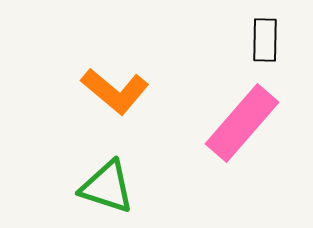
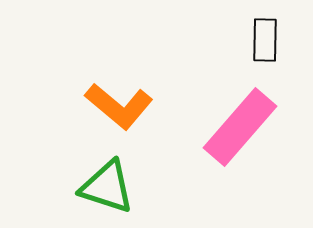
orange L-shape: moved 4 px right, 15 px down
pink rectangle: moved 2 px left, 4 px down
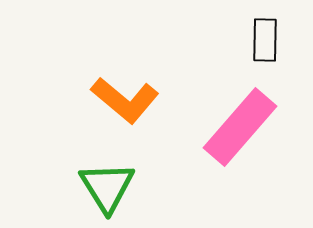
orange L-shape: moved 6 px right, 6 px up
green triangle: rotated 40 degrees clockwise
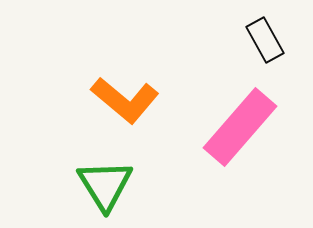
black rectangle: rotated 30 degrees counterclockwise
green triangle: moved 2 px left, 2 px up
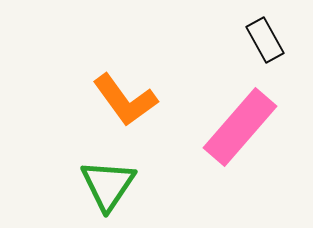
orange L-shape: rotated 14 degrees clockwise
green triangle: moved 3 px right; rotated 6 degrees clockwise
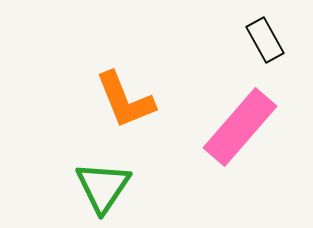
orange L-shape: rotated 14 degrees clockwise
green triangle: moved 5 px left, 2 px down
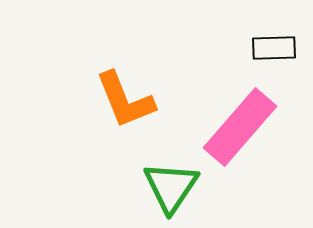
black rectangle: moved 9 px right, 8 px down; rotated 63 degrees counterclockwise
green triangle: moved 68 px right
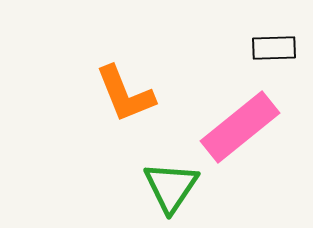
orange L-shape: moved 6 px up
pink rectangle: rotated 10 degrees clockwise
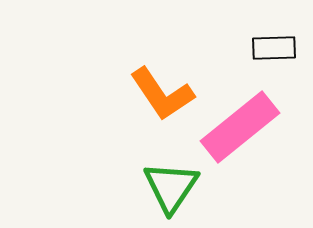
orange L-shape: moved 37 px right; rotated 12 degrees counterclockwise
